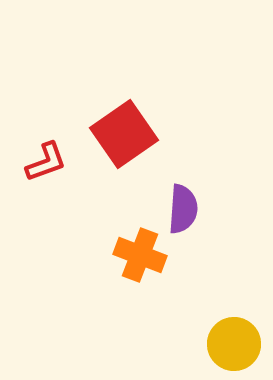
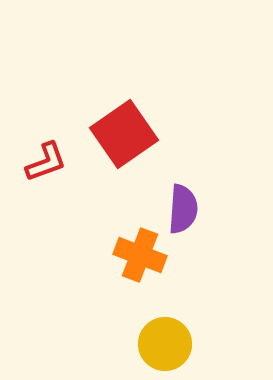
yellow circle: moved 69 px left
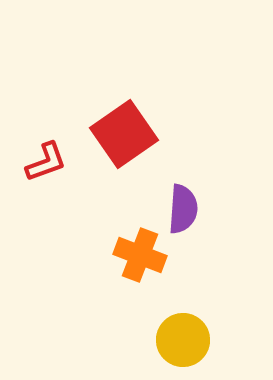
yellow circle: moved 18 px right, 4 px up
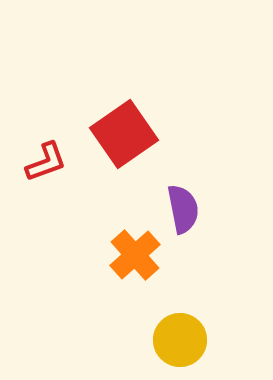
purple semicircle: rotated 15 degrees counterclockwise
orange cross: moved 5 px left; rotated 27 degrees clockwise
yellow circle: moved 3 px left
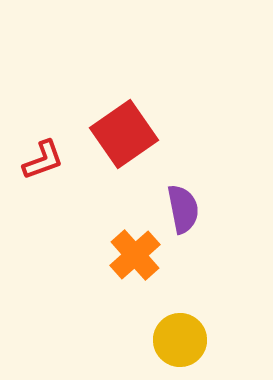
red L-shape: moved 3 px left, 2 px up
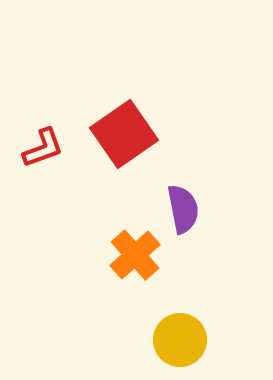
red L-shape: moved 12 px up
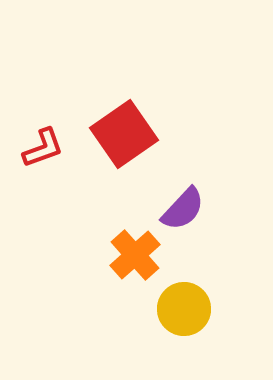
purple semicircle: rotated 54 degrees clockwise
yellow circle: moved 4 px right, 31 px up
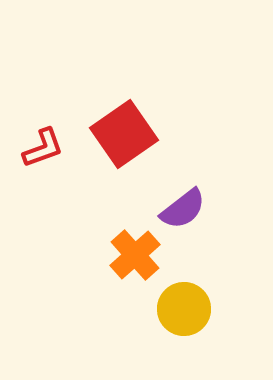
purple semicircle: rotated 9 degrees clockwise
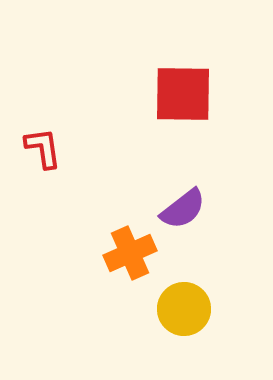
red square: moved 59 px right, 40 px up; rotated 36 degrees clockwise
red L-shape: rotated 78 degrees counterclockwise
orange cross: moved 5 px left, 2 px up; rotated 18 degrees clockwise
